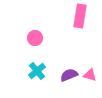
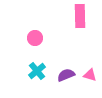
pink rectangle: rotated 10 degrees counterclockwise
purple semicircle: moved 3 px left
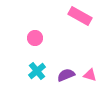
pink rectangle: rotated 60 degrees counterclockwise
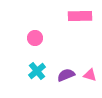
pink rectangle: rotated 30 degrees counterclockwise
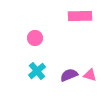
purple semicircle: moved 3 px right
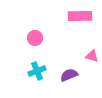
cyan cross: rotated 18 degrees clockwise
pink triangle: moved 2 px right, 19 px up
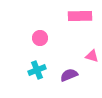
pink circle: moved 5 px right
cyan cross: moved 1 px up
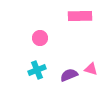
pink triangle: moved 1 px left, 13 px down
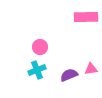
pink rectangle: moved 6 px right, 1 px down
pink circle: moved 9 px down
pink triangle: rotated 24 degrees counterclockwise
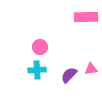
cyan cross: rotated 18 degrees clockwise
purple semicircle: rotated 24 degrees counterclockwise
